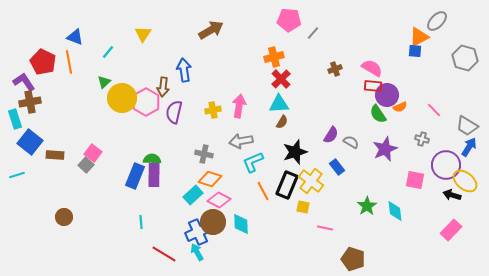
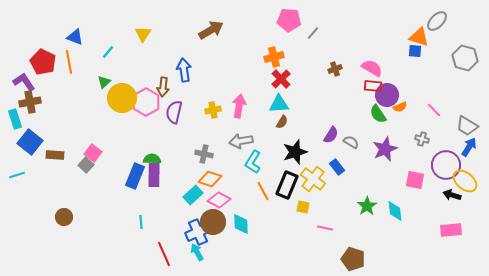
orange triangle at (419, 37): rotated 45 degrees clockwise
cyan L-shape at (253, 162): rotated 35 degrees counterclockwise
yellow cross at (311, 181): moved 2 px right, 2 px up
pink rectangle at (451, 230): rotated 40 degrees clockwise
red line at (164, 254): rotated 35 degrees clockwise
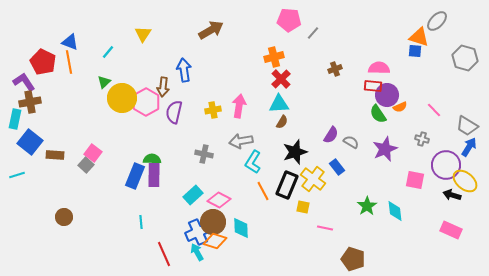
blue triangle at (75, 37): moved 5 px left, 5 px down
pink semicircle at (372, 68): moved 7 px right; rotated 30 degrees counterclockwise
cyan rectangle at (15, 119): rotated 30 degrees clockwise
orange diamond at (210, 179): moved 5 px right, 62 px down
cyan diamond at (241, 224): moved 4 px down
pink rectangle at (451, 230): rotated 30 degrees clockwise
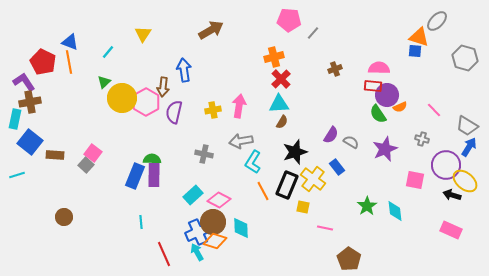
brown pentagon at (353, 259): moved 4 px left; rotated 15 degrees clockwise
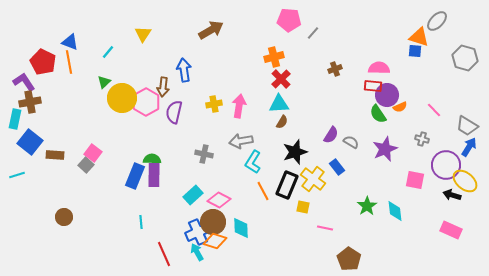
yellow cross at (213, 110): moved 1 px right, 6 px up
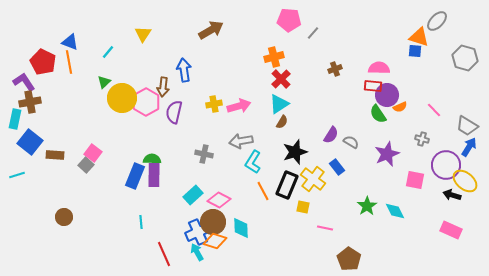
cyan triangle at (279, 104): rotated 30 degrees counterclockwise
pink arrow at (239, 106): rotated 65 degrees clockwise
purple star at (385, 149): moved 2 px right, 5 px down
cyan diamond at (395, 211): rotated 20 degrees counterclockwise
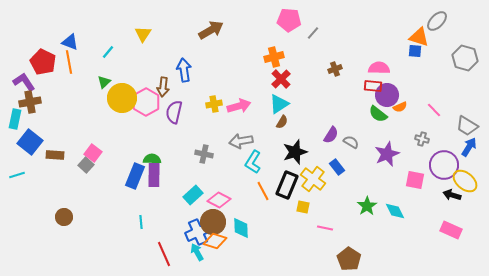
green semicircle at (378, 114): rotated 18 degrees counterclockwise
purple circle at (446, 165): moved 2 px left
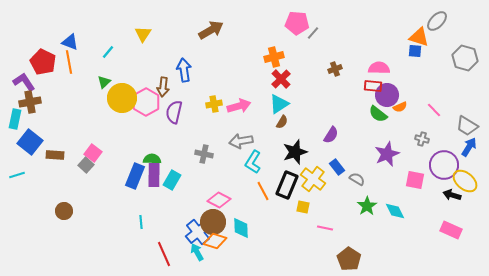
pink pentagon at (289, 20): moved 8 px right, 3 px down
gray semicircle at (351, 142): moved 6 px right, 37 px down
cyan rectangle at (193, 195): moved 21 px left, 15 px up; rotated 18 degrees counterclockwise
brown circle at (64, 217): moved 6 px up
blue cross at (198, 232): rotated 15 degrees counterclockwise
